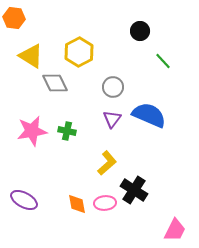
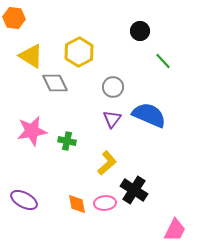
green cross: moved 10 px down
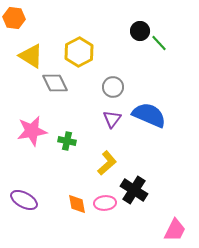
green line: moved 4 px left, 18 px up
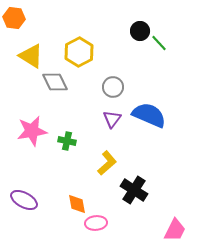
gray diamond: moved 1 px up
pink ellipse: moved 9 px left, 20 px down
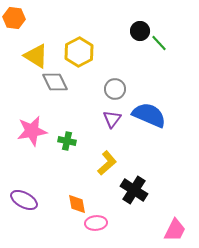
yellow triangle: moved 5 px right
gray circle: moved 2 px right, 2 px down
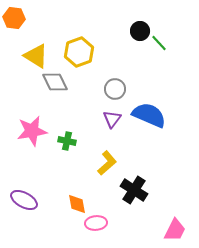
yellow hexagon: rotated 8 degrees clockwise
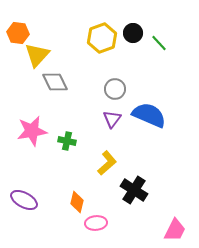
orange hexagon: moved 4 px right, 15 px down
black circle: moved 7 px left, 2 px down
yellow hexagon: moved 23 px right, 14 px up
yellow triangle: moved 1 px right, 1 px up; rotated 40 degrees clockwise
orange diamond: moved 2 px up; rotated 25 degrees clockwise
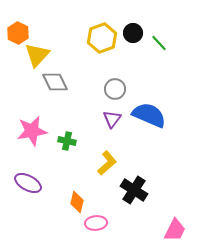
orange hexagon: rotated 20 degrees clockwise
purple ellipse: moved 4 px right, 17 px up
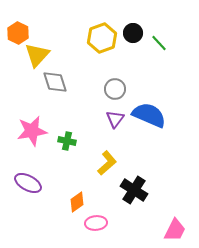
gray diamond: rotated 8 degrees clockwise
purple triangle: moved 3 px right
orange diamond: rotated 40 degrees clockwise
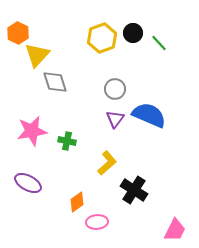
pink ellipse: moved 1 px right, 1 px up
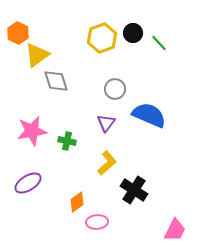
yellow triangle: rotated 12 degrees clockwise
gray diamond: moved 1 px right, 1 px up
purple triangle: moved 9 px left, 4 px down
purple ellipse: rotated 60 degrees counterclockwise
